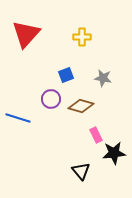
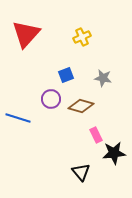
yellow cross: rotated 24 degrees counterclockwise
black triangle: moved 1 px down
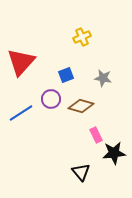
red triangle: moved 5 px left, 28 px down
blue line: moved 3 px right, 5 px up; rotated 50 degrees counterclockwise
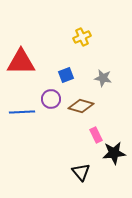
red triangle: rotated 48 degrees clockwise
blue line: moved 1 px right, 1 px up; rotated 30 degrees clockwise
